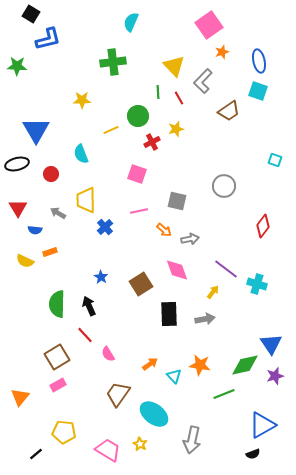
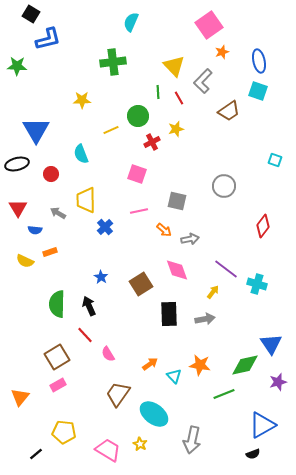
purple star at (275, 376): moved 3 px right, 6 px down
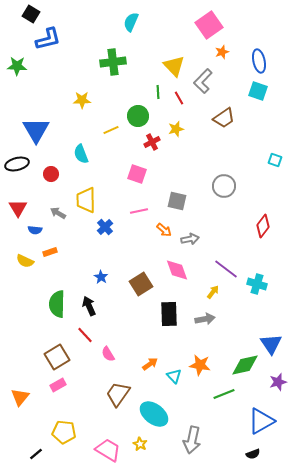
brown trapezoid at (229, 111): moved 5 px left, 7 px down
blue triangle at (262, 425): moved 1 px left, 4 px up
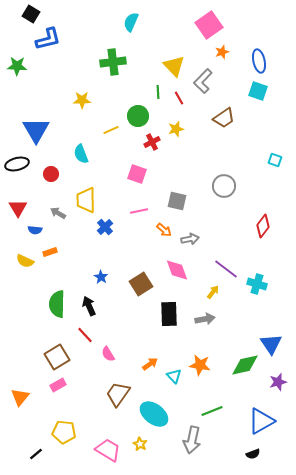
green line at (224, 394): moved 12 px left, 17 px down
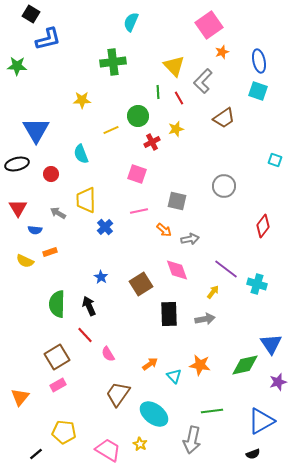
green line at (212, 411): rotated 15 degrees clockwise
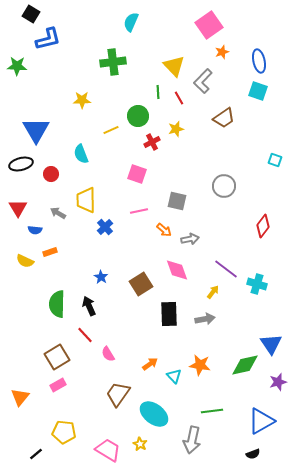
black ellipse at (17, 164): moved 4 px right
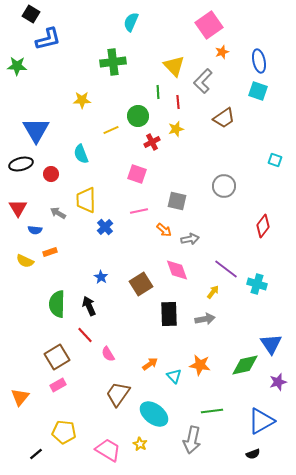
red line at (179, 98): moved 1 px left, 4 px down; rotated 24 degrees clockwise
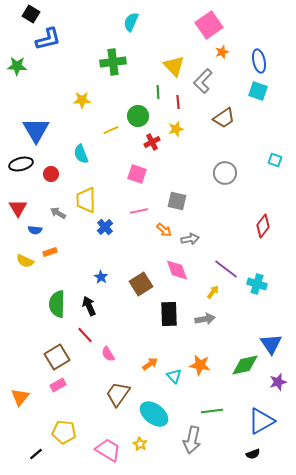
gray circle at (224, 186): moved 1 px right, 13 px up
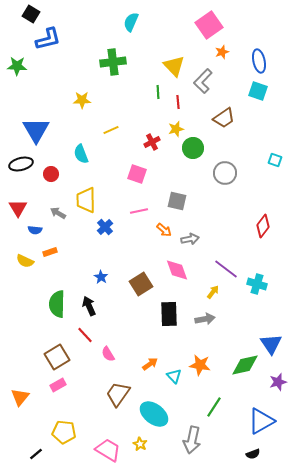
green circle at (138, 116): moved 55 px right, 32 px down
green line at (212, 411): moved 2 px right, 4 px up; rotated 50 degrees counterclockwise
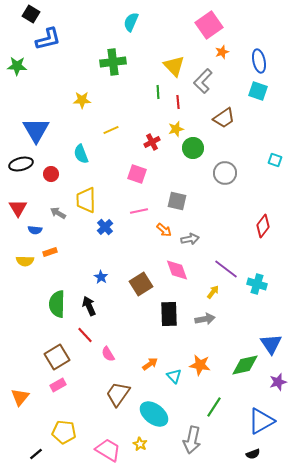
yellow semicircle at (25, 261): rotated 24 degrees counterclockwise
